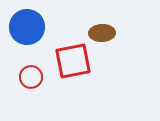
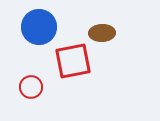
blue circle: moved 12 px right
red circle: moved 10 px down
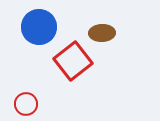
red square: rotated 27 degrees counterclockwise
red circle: moved 5 px left, 17 px down
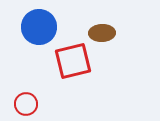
red square: rotated 24 degrees clockwise
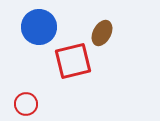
brown ellipse: rotated 60 degrees counterclockwise
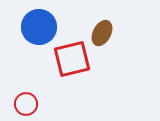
red square: moved 1 px left, 2 px up
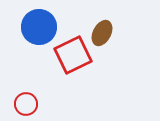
red square: moved 1 px right, 4 px up; rotated 12 degrees counterclockwise
